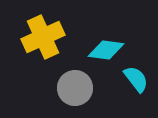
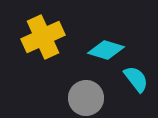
cyan diamond: rotated 9 degrees clockwise
gray circle: moved 11 px right, 10 px down
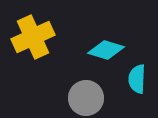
yellow cross: moved 10 px left
cyan semicircle: moved 1 px right; rotated 140 degrees counterclockwise
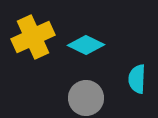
cyan diamond: moved 20 px left, 5 px up; rotated 9 degrees clockwise
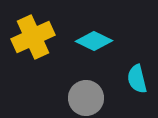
cyan diamond: moved 8 px right, 4 px up
cyan semicircle: rotated 16 degrees counterclockwise
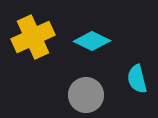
cyan diamond: moved 2 px left
gray circle: moved 3 px up
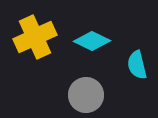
yellow cross: moved 2 px right
cyan semicircle: moved 14 px up
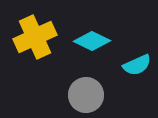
cyan semicircle: rotated 100 degrees counterclockwise
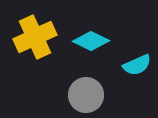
cyan diamond: moved 1 px left
